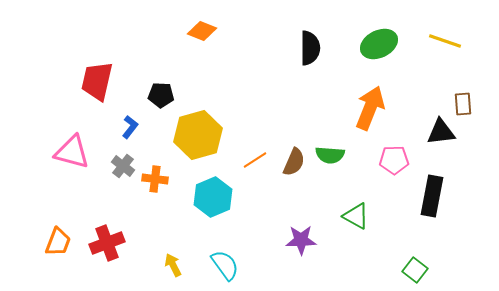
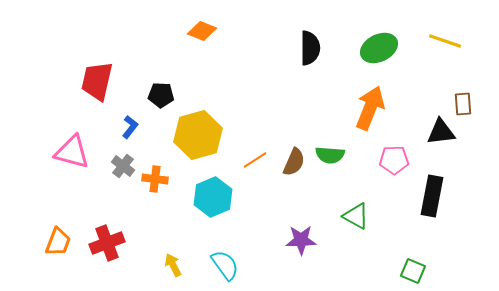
green ellipse: moved 4 px down
green square: moved 2 px left, 1 px down; rotated 15 degrees counterclockwise
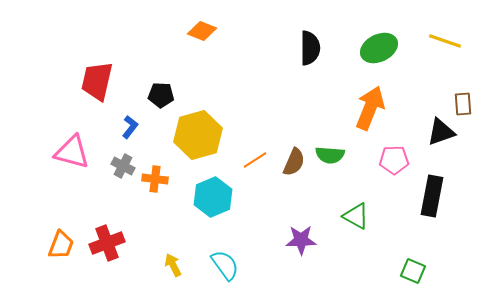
black triangle: rotated 12 degrees counterclockwise
gray cross: rotated 10 degrees counterclockwise
orange trapezoid: moved 3 px right, 3 px down
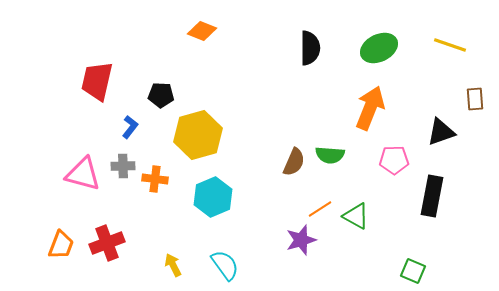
yellow line: moved 5 px right, 4 px down
brown rectangle: moved 12 px right, 5 px up
pink triangle: moved 11 px right, 22 px down
orange line: moved 65 px right, 49 px down
gray cross: rotated 30 degrees counterclockwise
purple star: rotated 16 degrees counterclockwise
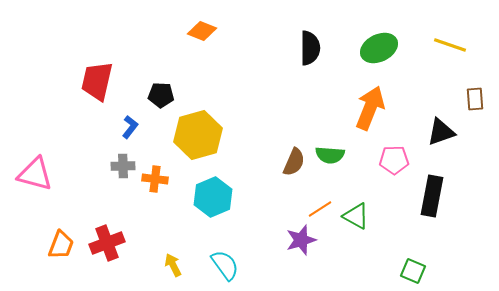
pink triangle: moved 48 px left
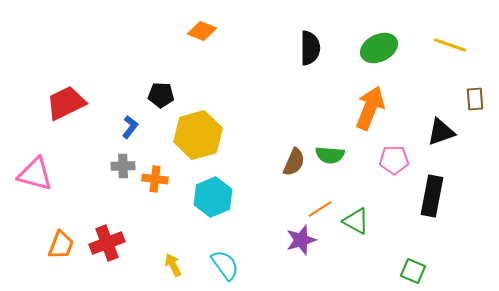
red trapezoid: moved 31 px left, 22 px down; rotated 51 degrees clockwise
green triangle: moved 5 px down
